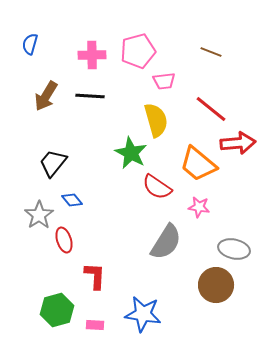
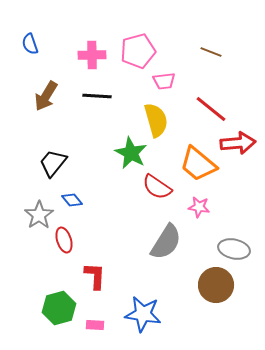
blue semicircle: rotated 35 degrees counterclockwise
black line: moved 7 px right
green hexagon: moved 2 px right, 2 px up
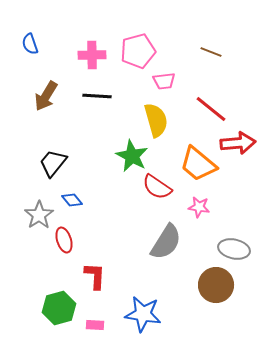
green star: moved 1 px right, 3 px down
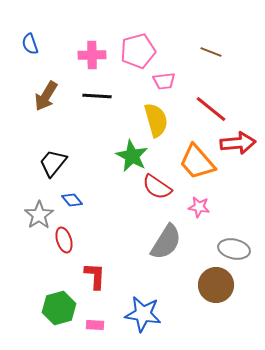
orange trapezoid: moved 1 px left, 2 px up; rotated 9 degrees clockwise
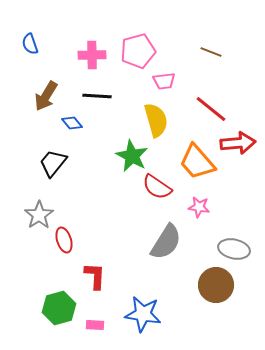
blue diamond: moved 77 px up
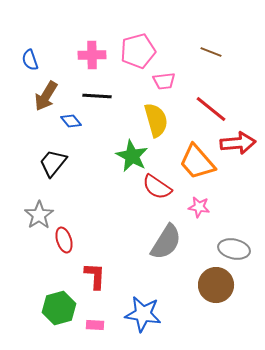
blue semicircle: moved 16 px down
blue diamond: moved 1 px left, 2 px up
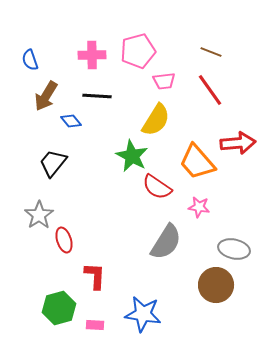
red line: moved 1 px left, 19 px up; rotated 16 degrees clockwise
yellow semicircle: rotated 48 degrees clockwise
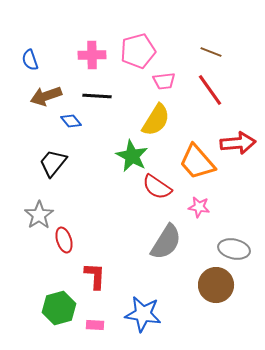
brown arrow: rotated 40 degrees clockwise
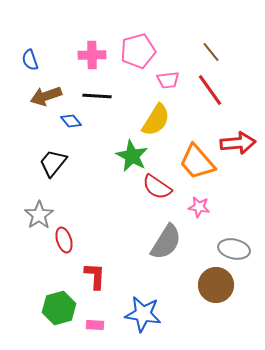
brown line: rotated 30 degrees clockwise
pink trapezoid: moved 4 px right, 1 px up
